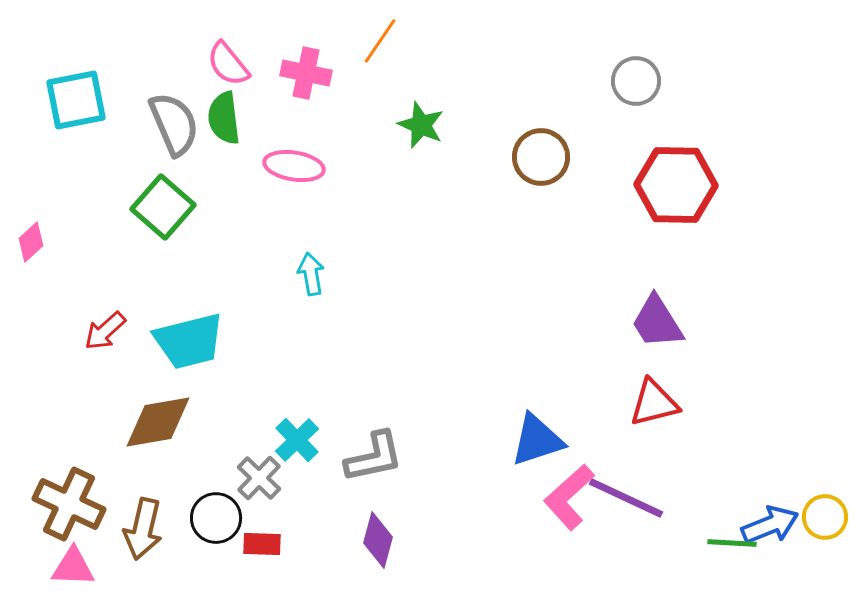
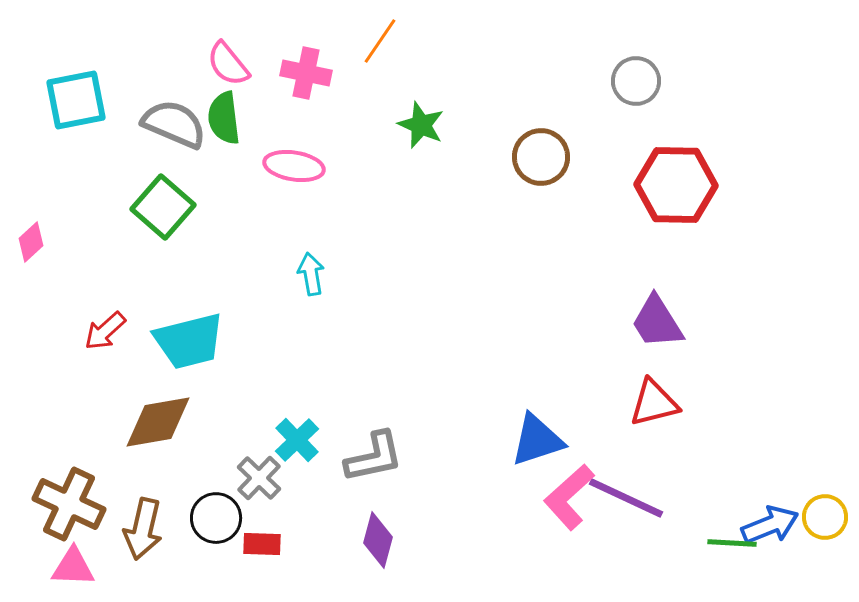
gray semicircle: rotated 44 degrees counterclockwise
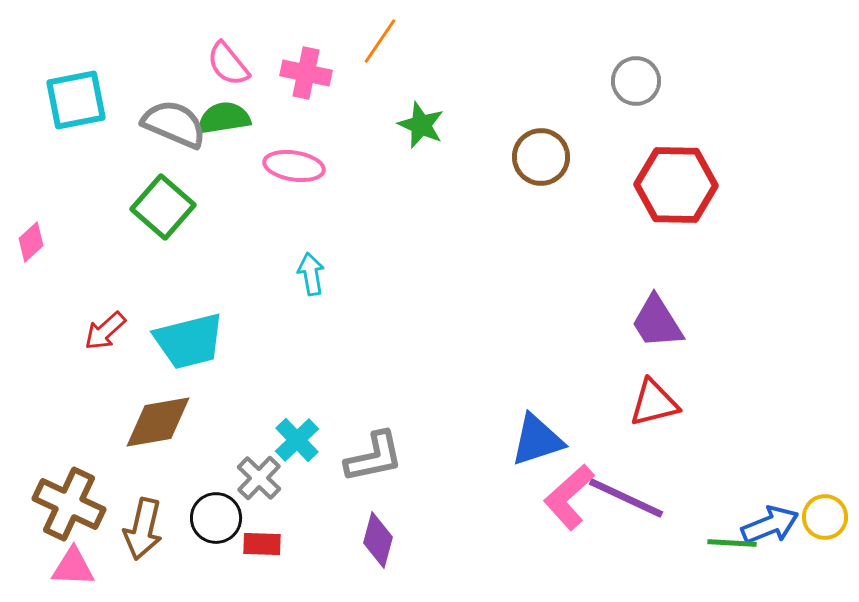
green semicircle: rotated 88 degrees clockwise
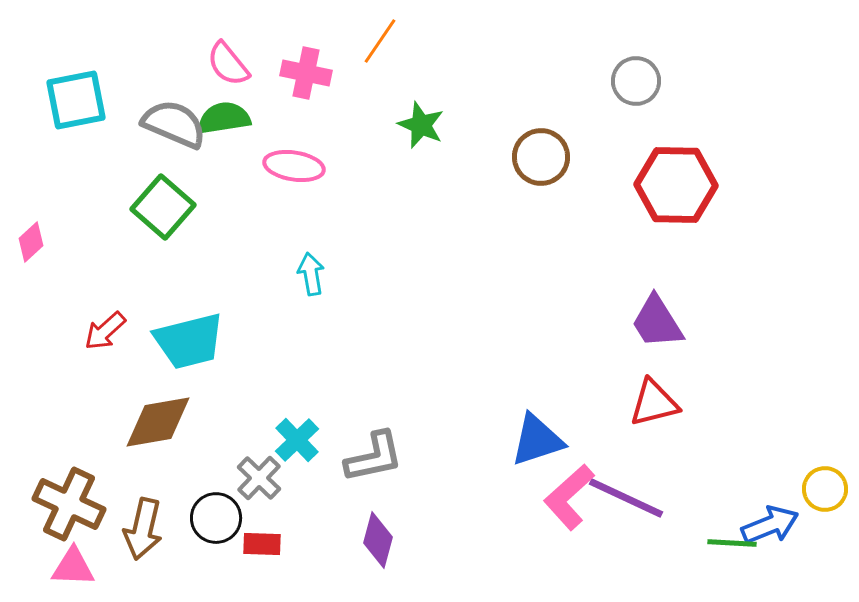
yellow circle: moved 28 px up
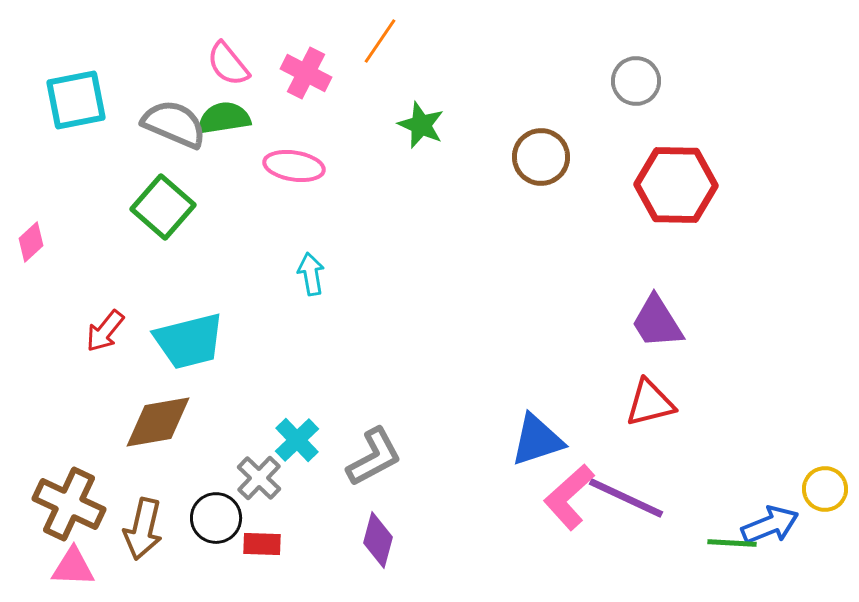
pink cross: rotated 15 degrees clockwise
red arrow: rotated 9 degrees counterclockwise
red triangle: moved 4 px left
gray L-shape: rotated 16 degrees counterclockwise
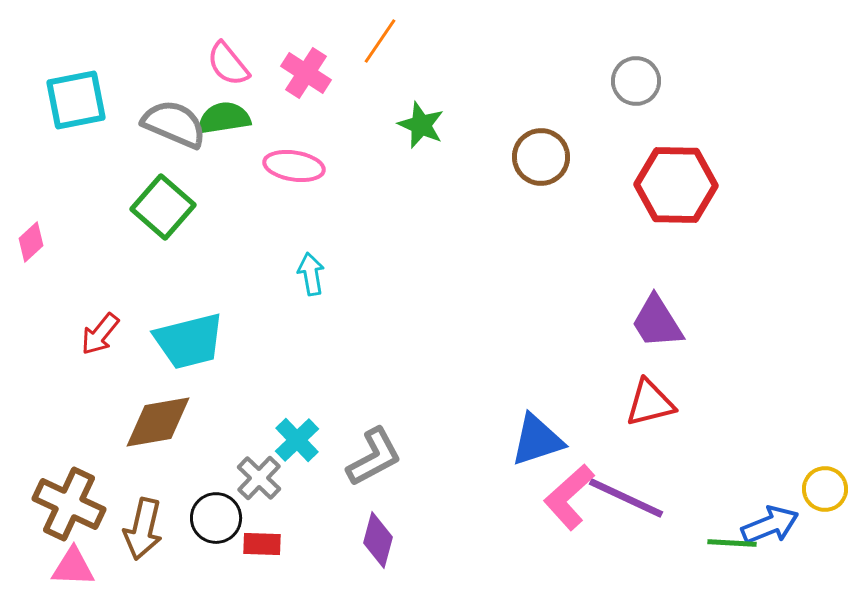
pink cross: rotated 6 degrees clockwise
red arrow: moved 5 px left, 3 px down
